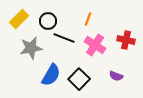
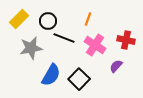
purple semicircle: moved 10 px up; rotated 112 degrees clockwise
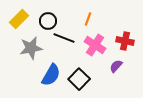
red cross: moved 1 px left, 1 px down
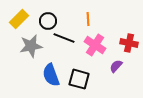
orange line: rotated 24 degrees counterclockwise
red cross: moved 4 px right, 2 px down
gray star: moved 2 px up
blue semicircle: rotated 130 degrees clockwise
black square: rotated 30 degrees counterclockwise
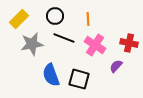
black circle: moved 7 px right, 5 px up
gray star: moved 1 px right, 2 px up
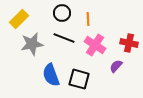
black circle: moved 7 px right, 3 px up
